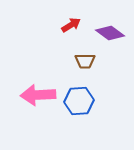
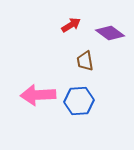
brown trapezoid: rotated 80 degrees clockwise
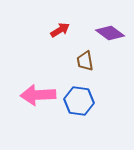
red arrow: moved 11 px left, 5 px down
blue hexagon: rotated 12 degrees clockwise
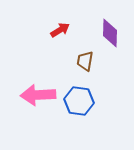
purple diamond: rotated 56 degrees clockwise
brown trapezoid: rotated 20 degrees clockwise
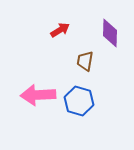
blue hexagon: rotated 8 degrees clockwise
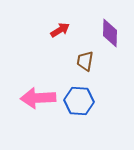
pink arrow: moved 3 px down
blue hexagon: rotated 12 degrees counterclockwise
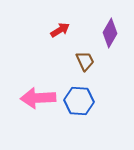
purple diamond: rotated 28 degrees clockwise
brown trapezoid: rotated 145 degrees clockwise
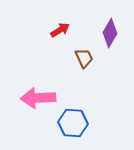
brown trapezoid: moved 1 px left, 3 px up
blue hexagon: moved 6 px left, 22 px down
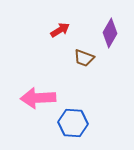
brown trapezoid: rotated 135 degrees clockwise
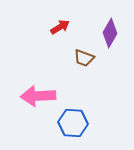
red arrow: moved 3 px up
pink arrow: moved 2 px up
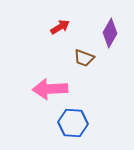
pink arrow: moved 12 px right, 7 px up
